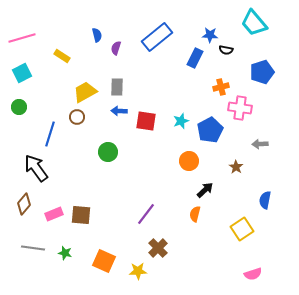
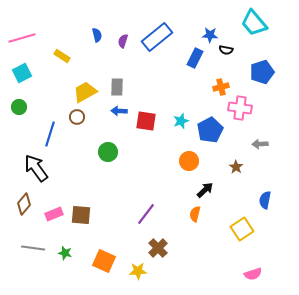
purple semicircle at (116, 48): moved 7 px right, 7 px up
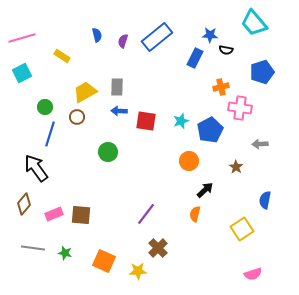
green circle at (19, 107): moved 26 px right
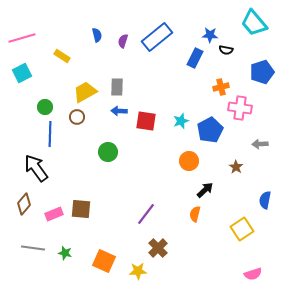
blue line at (50, 134): rotated 15 degrees counterclockwise
brown square at (81, 215): moved 6 px up
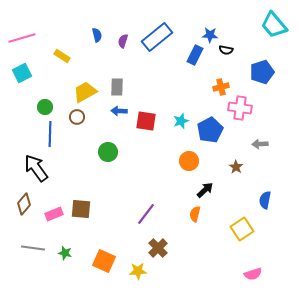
cyan trapezoid at (254, 23): moved 20 px right, 2 px down
blue rectangle at (195, 58): moved 3 px up
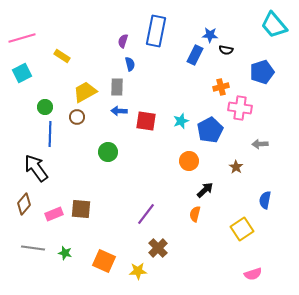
blue semicircle at (97, 35): moved 33 px right, 29 px down
blue rectangle at (157, 37): moved 1 px left, 6 px up; rotated 40 degrees counterclockwise
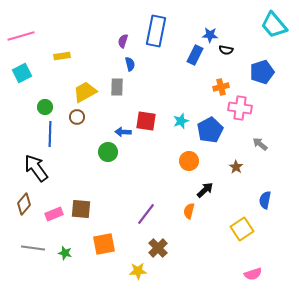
pink line at (22, 38): moved 1 px left, 2 px up
yellow rectangle at (62, 56): rotated 42 degrees counterclockwise
blue arrow at (119, 111): moved 4 px right, 21 px down
gray arrow at (260, 144): rotated 42 degrees clockwise
orange semicircle at (195, 214): moved 6 px left, 3 px up
orange square at (104, 261): moved 17 px up; rotated 35 degrees counterclockwise
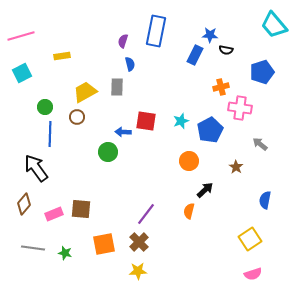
yellow square at (242, 229): moved 8 px right, 10 px down
brown cross at (158, 248): moved 19 px left, 6 px up
